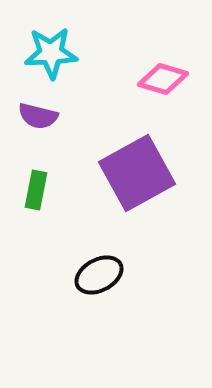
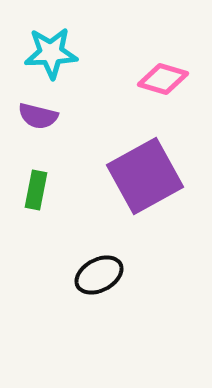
purple square: moved 8 px right, 3 px down
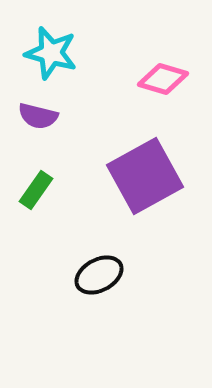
cyan star: rotated 18 degrees clockwise
green rectangle: rotated 24 degrees clockwise
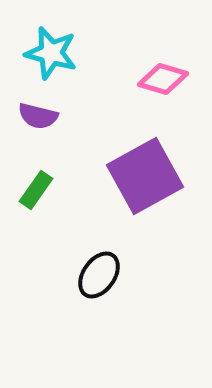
black ellipse: rotated 27 degrees counterclockwise
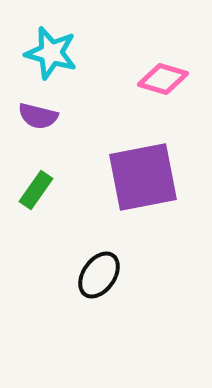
purple square: moved 2 px left, 1 px down; rotated 18 degrees clockwise
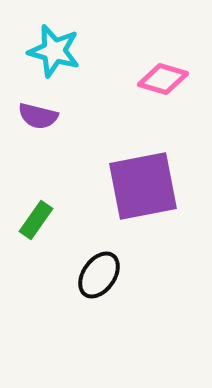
cyan star: moved 3 px right, 2 px up
purple square: moved 9 px down
green rectangle: moved 30 px down
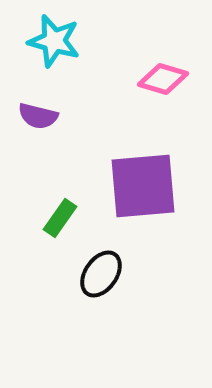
cyan star: moved 10 px up
purple square: rotated 6 degrees clockwise
green rectangle: moved 24 px right, 2 px up
black ellipse: moved 2 px right, 1 px up
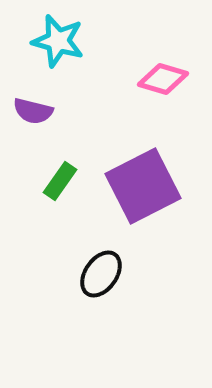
cyan star: moved 4 px right
purple semicircle: moved 5 px left, 5 px up
purple square: rotated 22 degrees counterclockwise
green rectangle: moved 37 px up
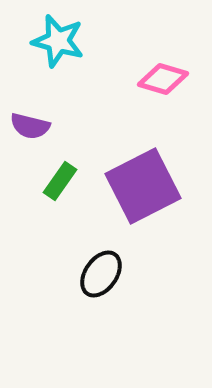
purple semicircle: moved 3 px left, 15 px down
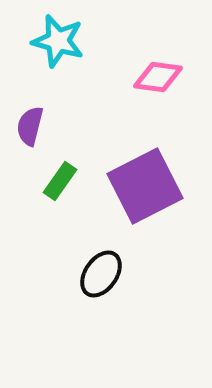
pink diamond: moved 5 px left, 2 px up; rotated 9 degrees counterclockwise
purple semicircle: rotated 90 degrees clockwise
purple square: moved 2 px right
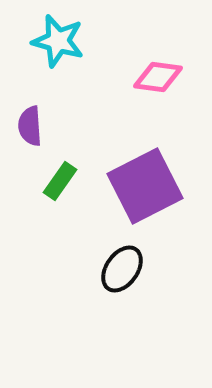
purple semicircle: rotated 18 degrees counterclockwise
black ellipse: moved 21 px right, 5 px up
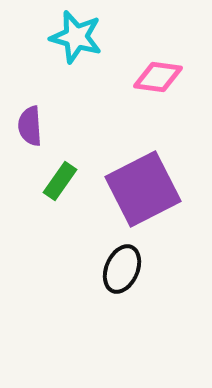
cyan star: moved 18 px right, 4 px up
purple square: moved 2 px left, 3 px down
black ellipse: rotated 12 degrees counterclockwise
